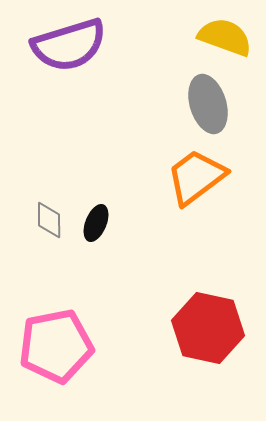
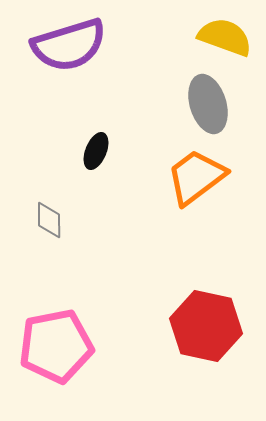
black ellipse: moved 72 px up
red hexagon: moved 2 px left, 2 px up
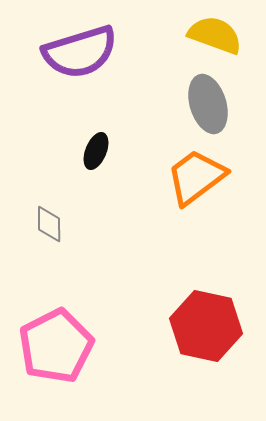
yellow semicircle: moved 10 px left, 2 px up
purple semicircle: moved 11 px right, 7 px down
gray diamond: moved 4 px down
pink pentagon: rotated 16 degrees counterclockwise
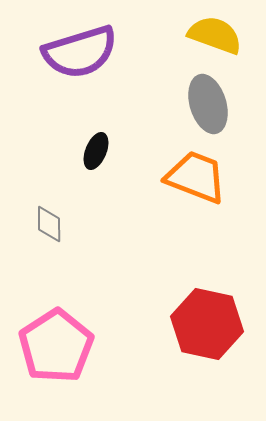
orange trapezoid: rotated 58 degrees clockwise
red hexagon: moved 1 px right, 2 px up
pink pentagon: rotated 6 degrees counterclockwise
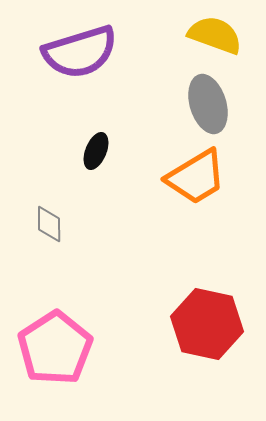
orange trapezoid: rotated 128 degrees clockwise
pink pentagon: moved 1 px left, 2 px down
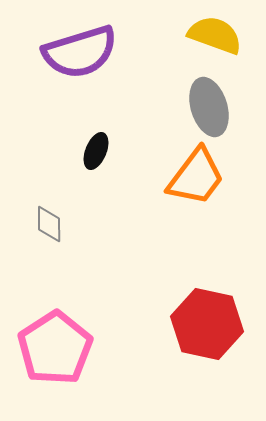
gray ellipse: moved 1 px right, 3 px down
orange trapezoid: rotated 22 degrees counterclockwise
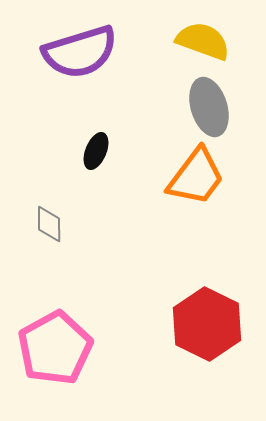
yellow semicircle: moved 12 px left, 6 px down
red hexagon: rotated 14 degrees clockwise
pink pentagon: rotated 4 degrees clockwise
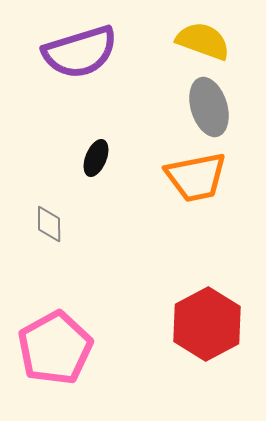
black ellipse: moved 7 px down
orange trapezoid: rotated 42 degrees clockwise
red hexagon: rotated 6 degrees clockwise
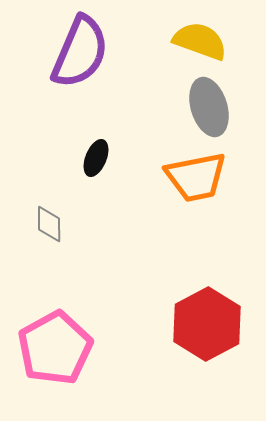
yellow semicircle: moved 3 px left
purple semicircle: rotated 50 degrees counterclockwise
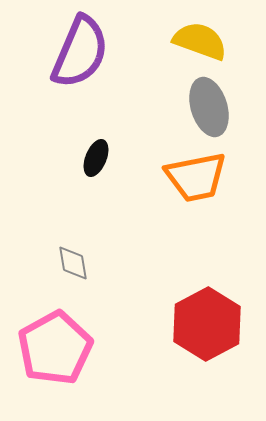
gray diamond: moved 24 px right, 39 px down; rotated 9 degrees counterclockwise
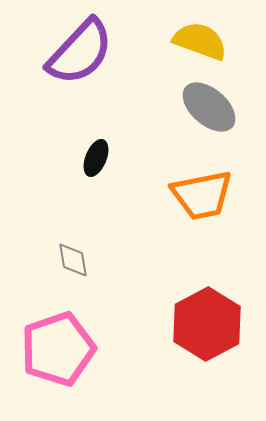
purple semicircle: rotated 20 degrees clockwise
gray ellipse: rotated 32 degrees counterclockwise
orange trapezoid: moved 6 px right, 18 px down
gray diamond: moved 3 px up
pink pentagon: moved 3 px right, 1 px down; rotated 10 degrees clockwise
